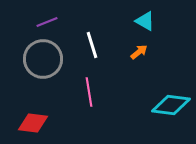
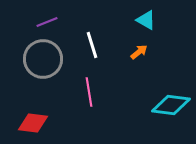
cyan triangle: moved 1 px right, 1 px up
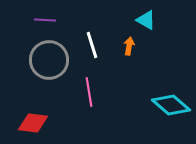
purple line: moved 2 px left, 2 px up; rotated 25 degrees clockwise
orange arrow: moved 10 px left, 6 px up; rotated 42 degrees counterclockwise
gray circle: moved 6 px right, 1 px down
cyan diamond: rotated 33 degrees clockwise
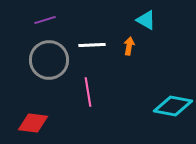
purple line: rotated 20 degrees counterclockwise
white line: rotated 76 degrees counterclockwise
pink line: moved 1 px left
cyan diamond: moved 2 px right, 1 px down; rotated 30 degrees counterclockwise
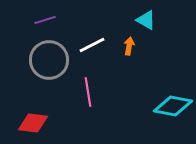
white line: rotated 24 degrees counterclockwise
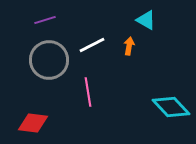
cyan diamond: moved 2 px left, 1 px down; rotated 36 degrees clockwise
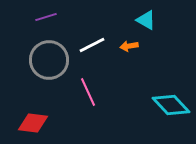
purple line: moved 1 px right, 3 px up
orange arrow: rotated 108 degrees counterclockwise
pink line: rotated 16 degrees counterclockwise
cyan diamond: moved 2 px up
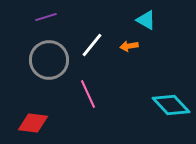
white line: rotated 24 degrees counterclockwise
pink line: moved 2 px down
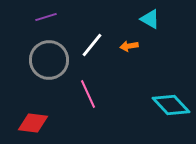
cyan triangle: moved 4 px right, 1 px up
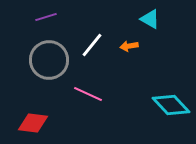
pink line: rotated 40 degrees counterclockwise
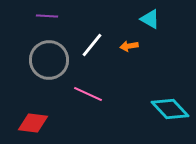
purple line: moved 1 px right, 1 px up; rotated 20 degrees clockwise
cyan diamond: moved 1 px left, 4 px down
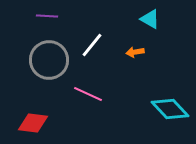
orange arrow: moved 6 px right, 6 px down
